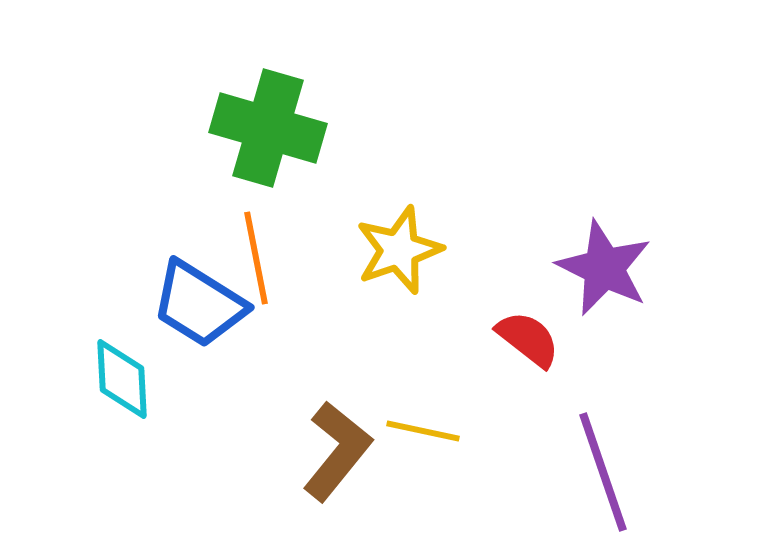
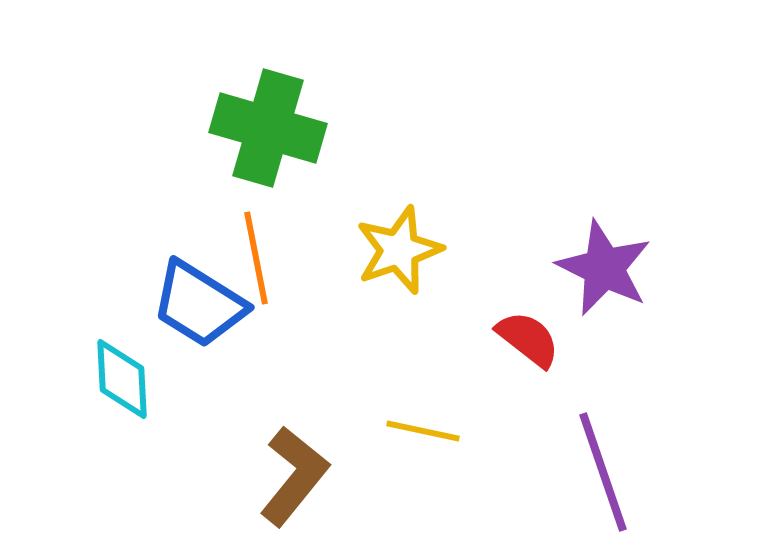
brown L-shape: moved 43 px left, 25 px down
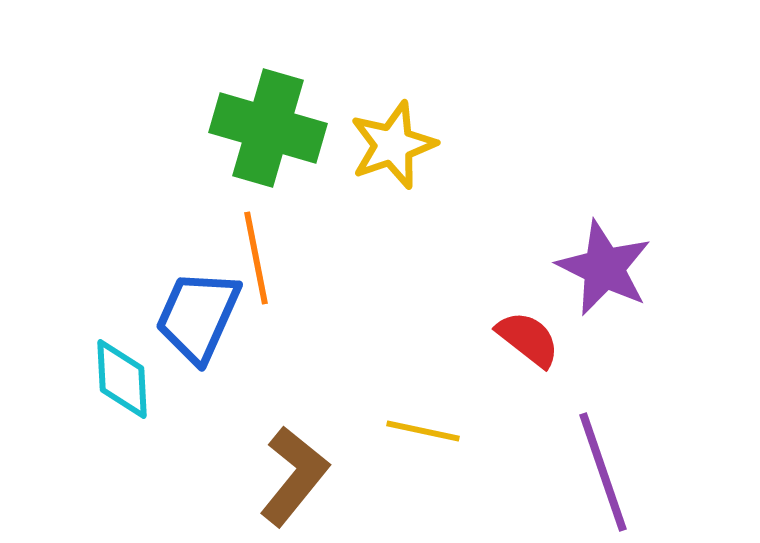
yellow star: moved 6 px left, 105 px up
blue trapezoid: moved 1 px left, 12 px down; rotated 82 degrees clockwise
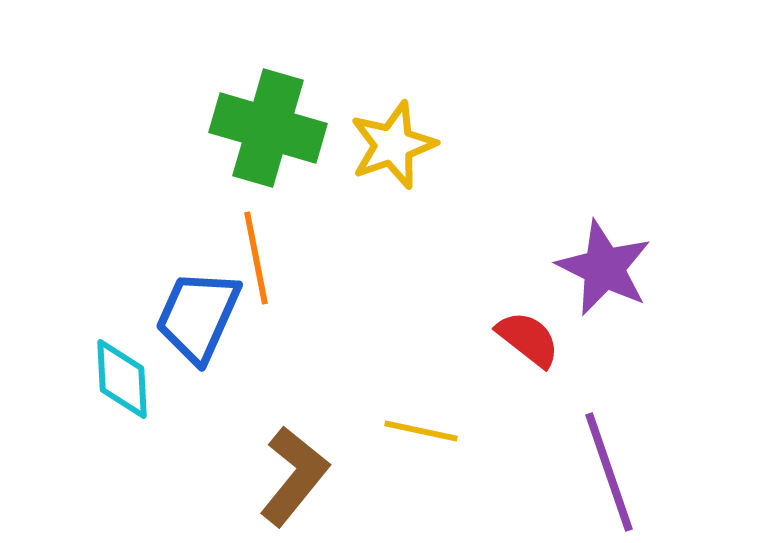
yellow line: moved 2 px left
purple line: moved 6 px right
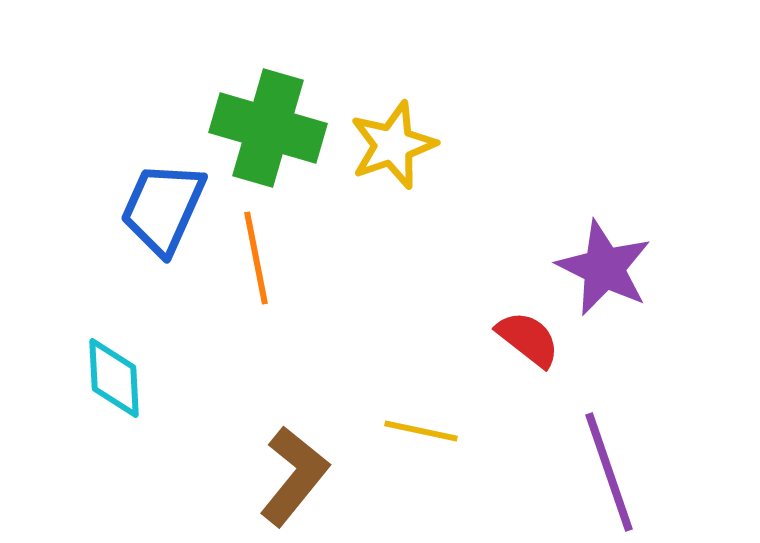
blue trapezoid: moved 35 px left, 108 px up
cyan diamond: moved 8 px left, 1 px up
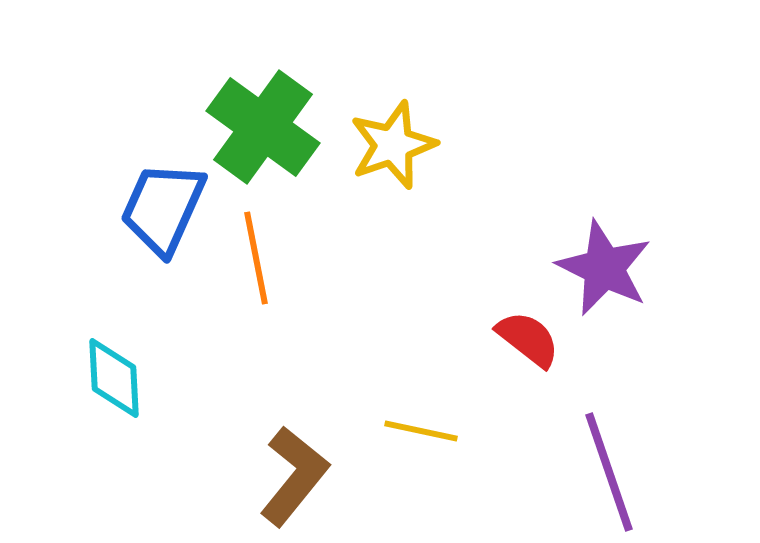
green cross: moved 5 px left, 1 px up; rotated 20 degrees clockwise
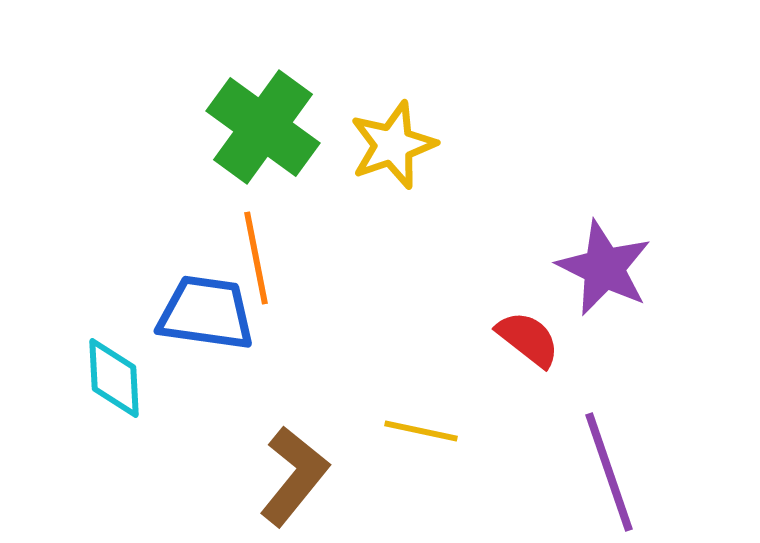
blue trapezoid: moved 43 px right, 105 px down; rotated 74 degrees clockwise
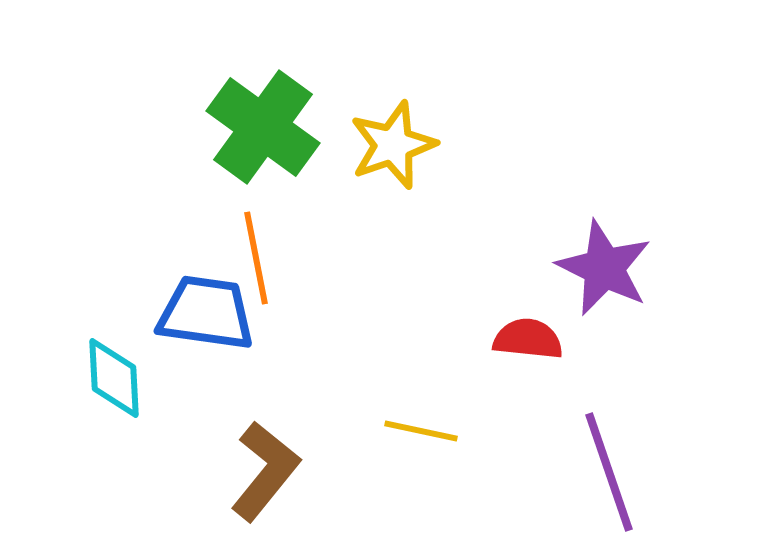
red semicircle: rotated 32 degrees counterclockwise
brown L-shape: moved 29 px left, 5 px up
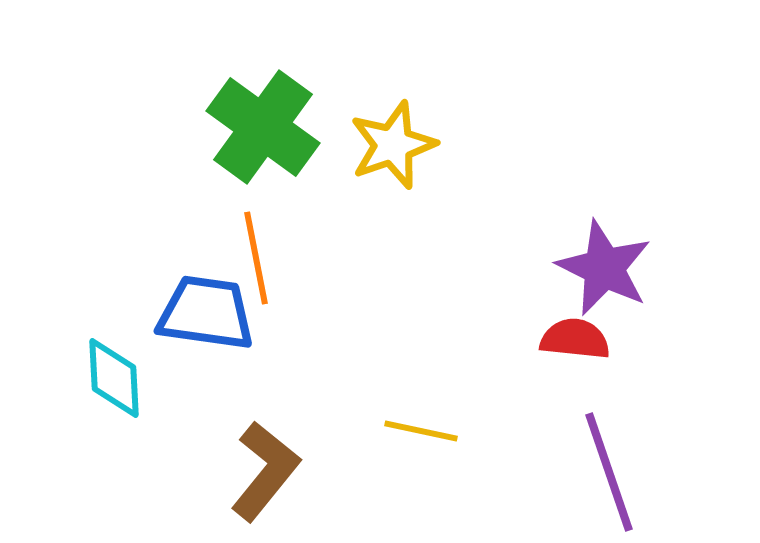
red semicircle: moved 47 px right
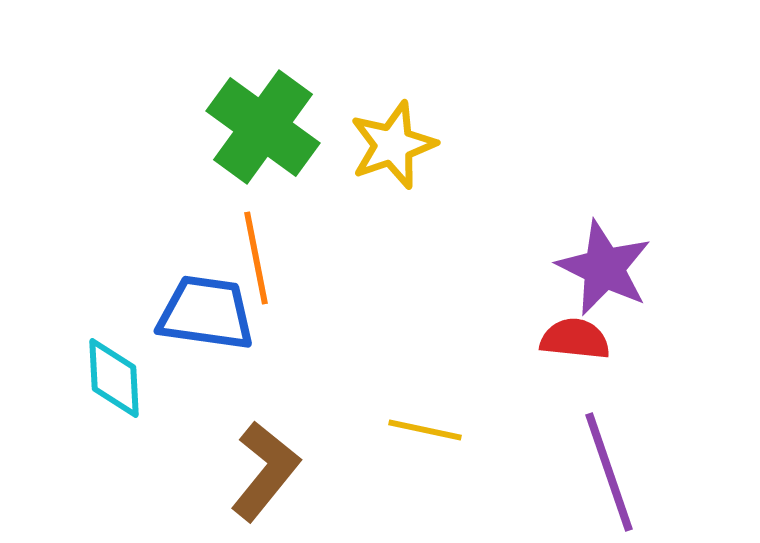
yellow line: moved 4 px right, 1 px up
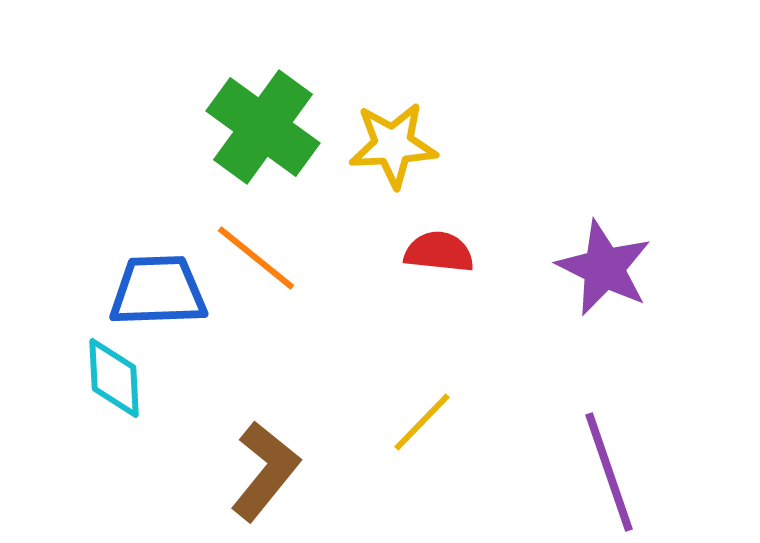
yellow star: rotated 16 degrees clockwise
orange line: rotated 40 degrees counterclockwise
blue trapezoid: moved 48 px left, 22 px up; rotated 10 degrees counterclockwise
red semicircle: moved 136 px left, 87 px up
yellow line: moved 3 px left, 8 px up; rotated 58 degrees counterclockwise
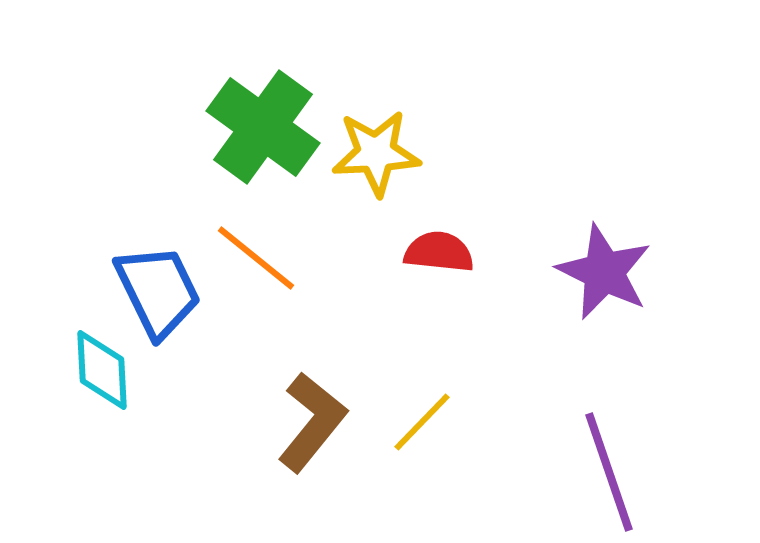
yellow star: moved 17 px left, 8 px down
purple star: moved 4 px down
blue trapezoid: rotated 66 degrees clockwise
cyan diamond: moved 12 px left, 8 px up
brown L-shape: moved 47 px right, 49 px up
